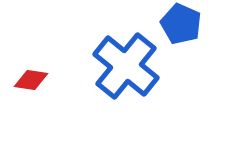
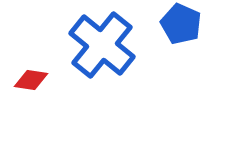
blue cross: moved 24 px left, 21 px up
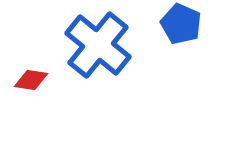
blue cross: moved 4 px left
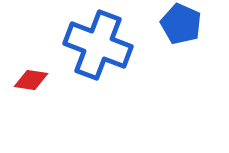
blue cross: rotated 18 degrees counterclockwise
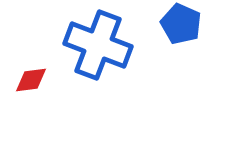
red diamond: rotated 16 degrees counterclockwise
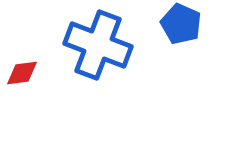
red diamond: moved 9 px left, 7 px up
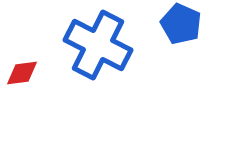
blue cross: rotated 6 degrees clockwise
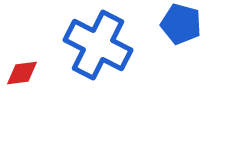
blue pentagon: rotated 9 degrees counterclockwise
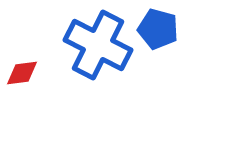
blue pentagon: moved 23 px left, 5 px down
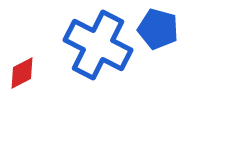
red diamond: rotated 20 degrees counterclockwise
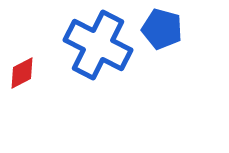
blue pentagon: moved 4 px right
